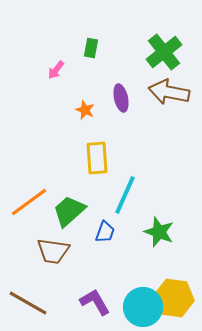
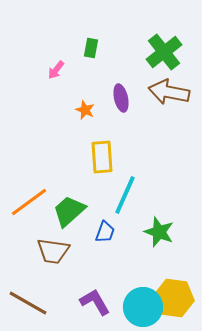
yellow rectangle: moved 5 px right, 1 px up
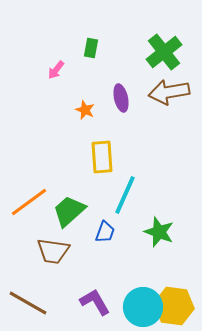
brown arrow: rotated 21 degrees counterclockwise
yellow hexagon: moved 8 px down
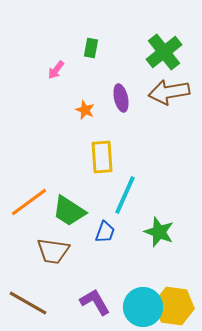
green trapezoid: rotated 105 degrees counterclockwise
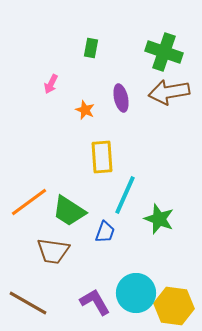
green cross: rotated 33 degrees counterclockwise
pink arrow: moved 5 px left, 14 px down; rotated 12 degrees counterclockwise
green star: moved 13 px up
cyan circle: moved 7 px left, 14 px up
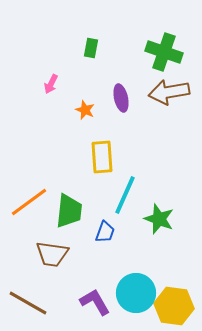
green trapezoid: rotated 117 degrees counterclockwise
brown trapezoid: moved 1 px left, 3 px down
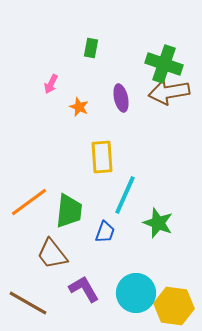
green cross: moved 12 px down
orange star: moved 6 px left, 3 px up
green star: moved 1 px left, 4 px down
brown trapezoid: rotated 44 degrees clockwise
purple L-shape: moved 11 px left, 13 px up
